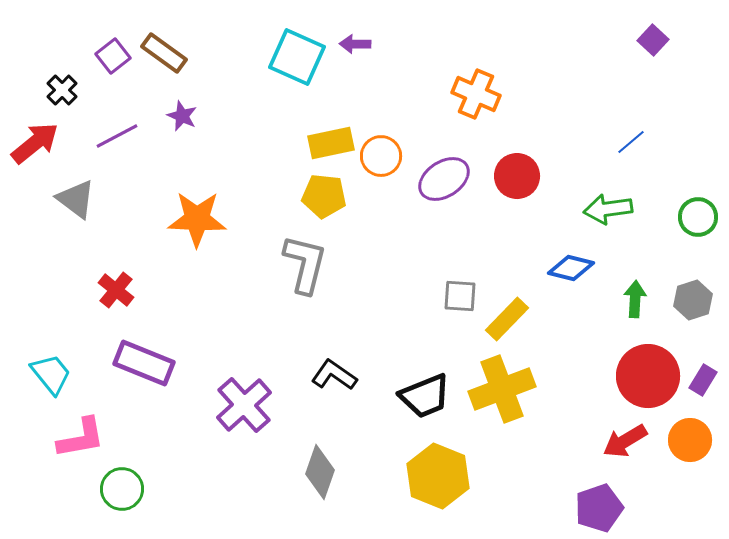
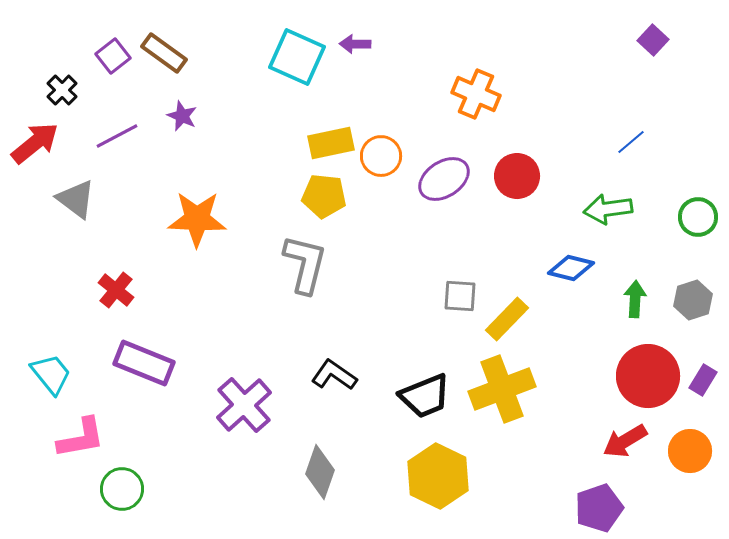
orange circle at (690, 440): moved 11 px down
yellow hexagon at (438, 476): rotated 4 degrees clockwise
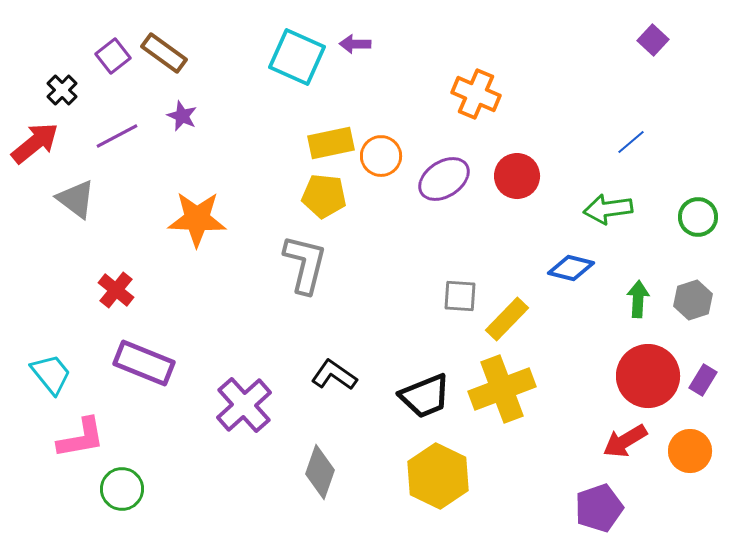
green arrow at (635, 299): moved 3 px right
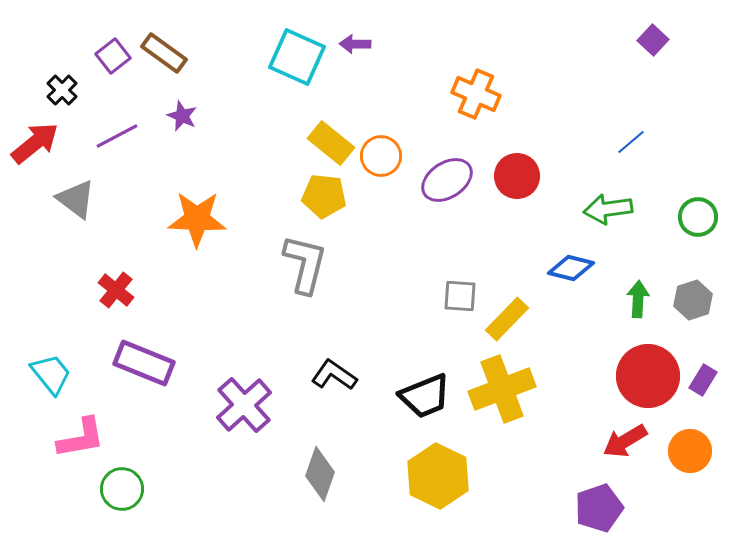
yellow rectangle at (331, 143): rotated 51 degrees clockwise
purple ellipse at (444, 179): moved 3 px right, 1 px down
gray diamond at (320, 472): moved 2 px down
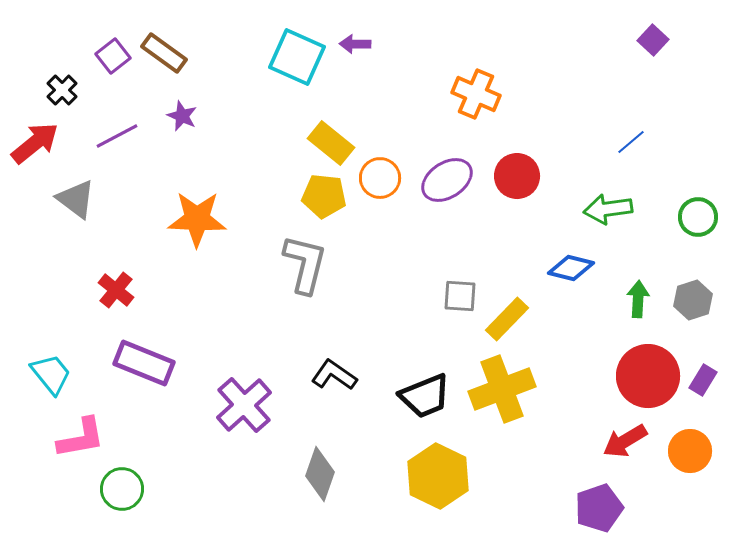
orange circle at (381, 156): moved 1 px left, 22 px down
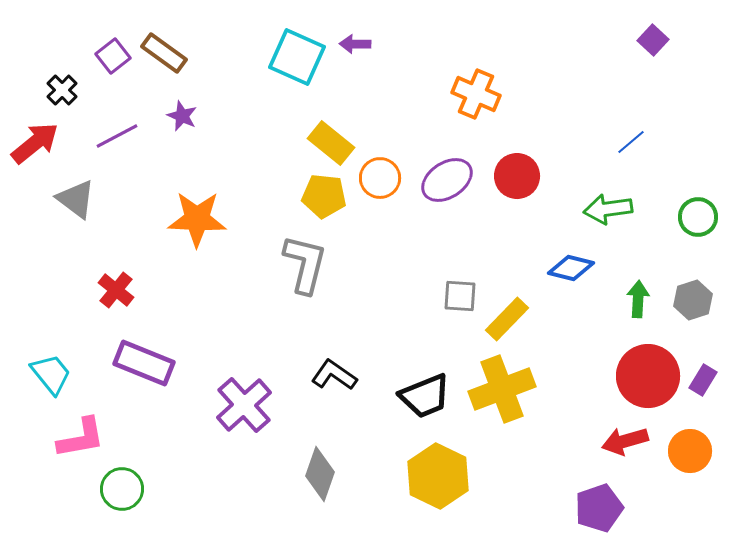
red arrow at (625, 441): rotated 15 degrees clockwise
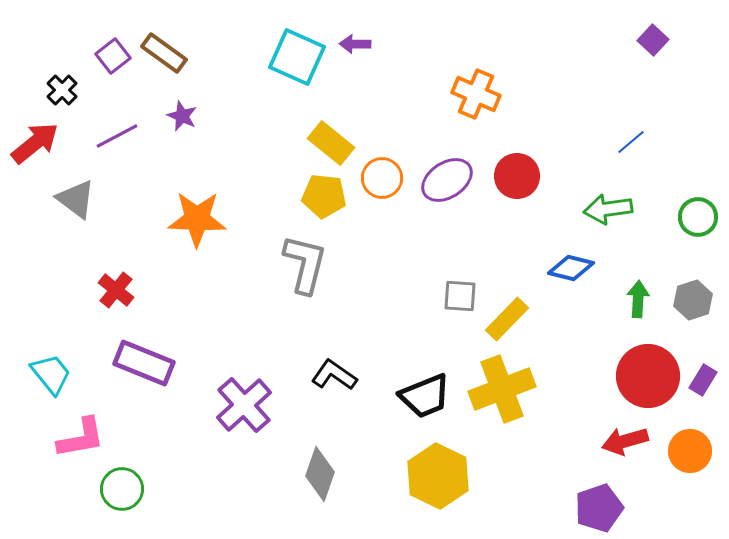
orange circle at (380, 178): moved 2 px right
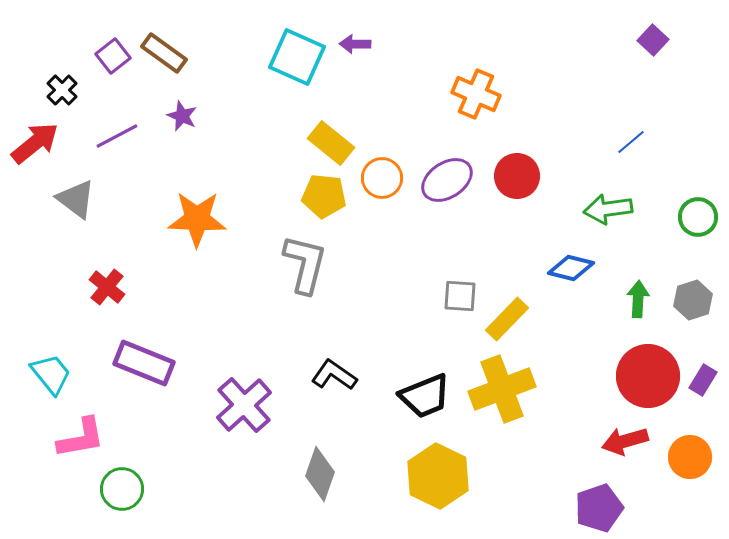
red cross at (116, 290): moved 9 px left, 3 px up
orange circle at (690, 451): moved 6 px down
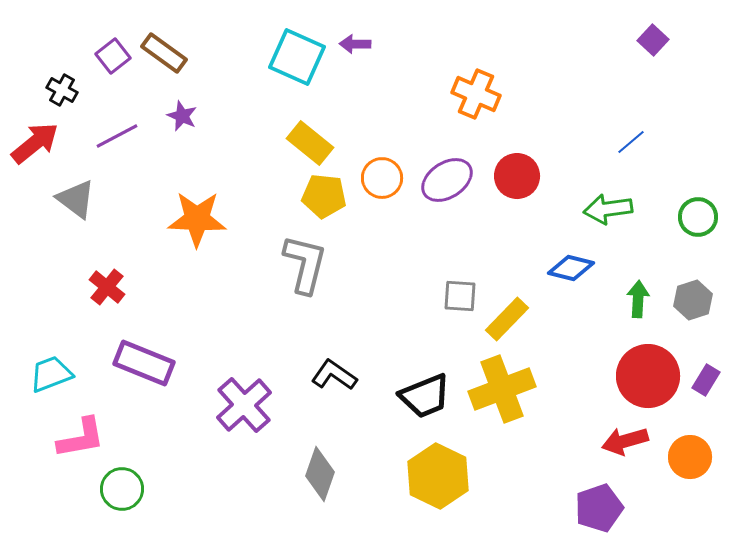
black cross at (62, 90): rotated 16 degrees counterclockwise
yellow rectangle at (331, 143): moved 21 px left
cyan trapezoid at (51, 374): rotated 72 degrees counterclockwise
purple rectangle at (703, 380): moved 3 px right
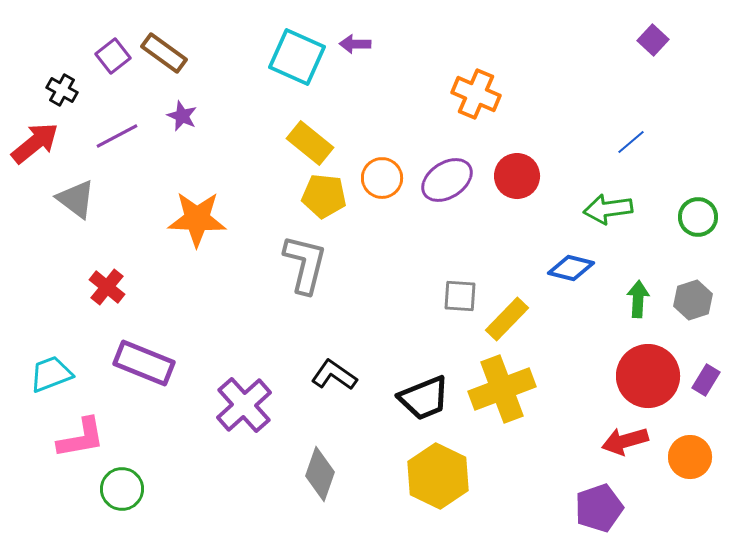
black trapezoid at (425, 396): moved 1 px left, 2 px down
